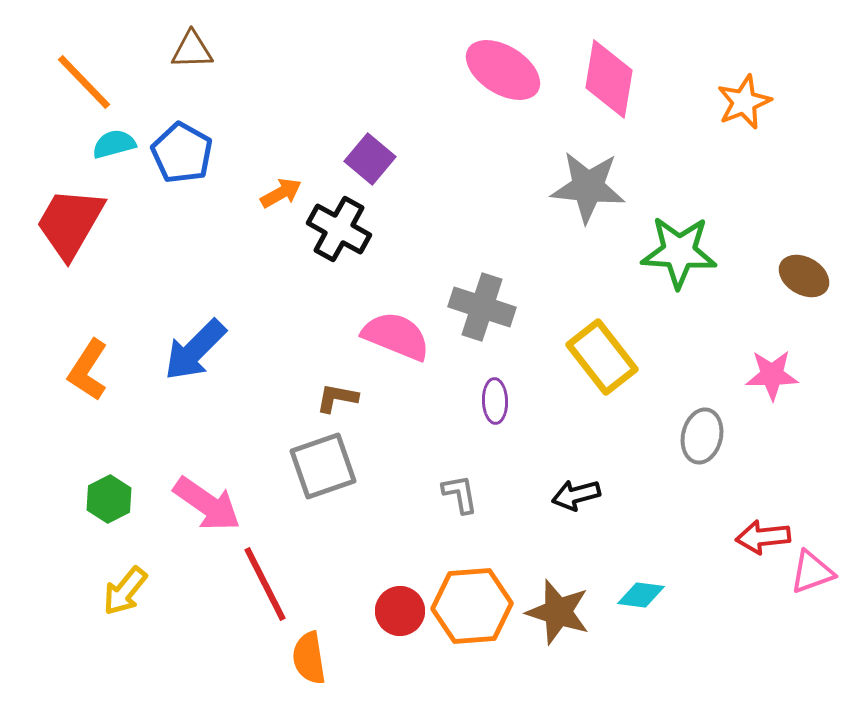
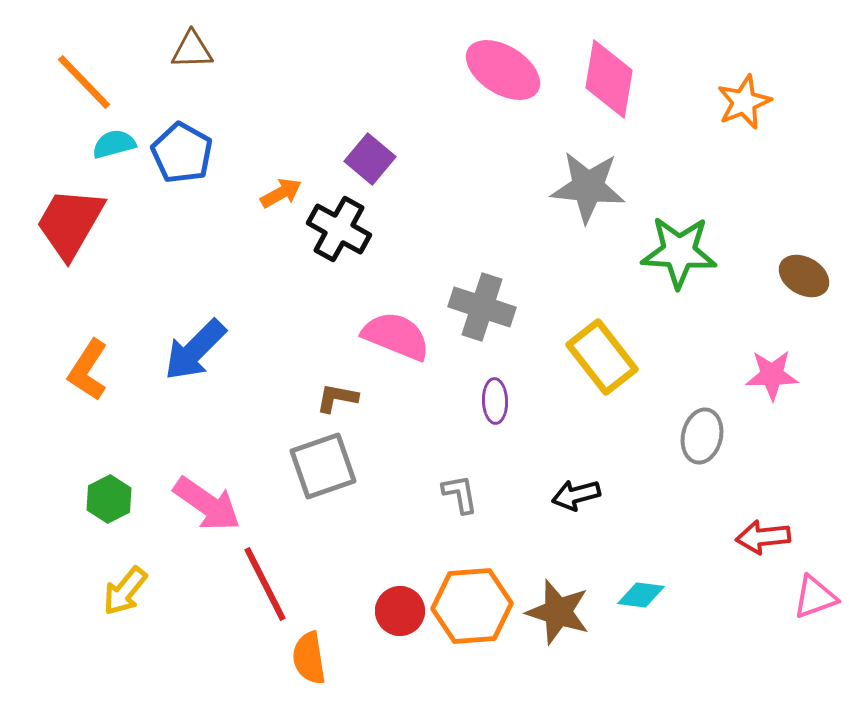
pink triangle: moved 3 px right, 25 px down
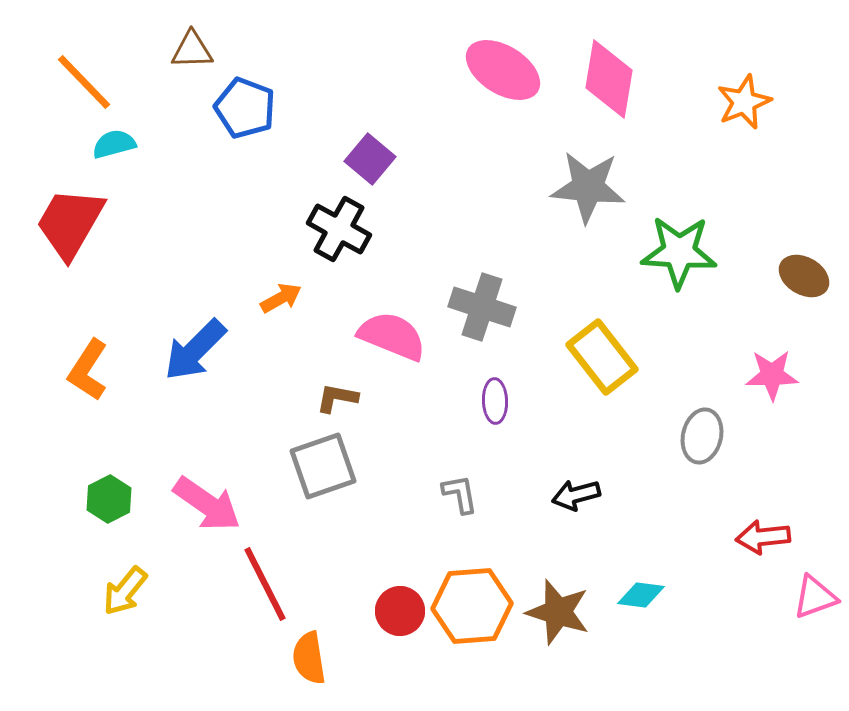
blue pentagon: moved 63 px right, 45 px up; rotated 8 degrees counterclockwise
orange arrow: moved 105 px down
pink semicircle: moved 4 px left
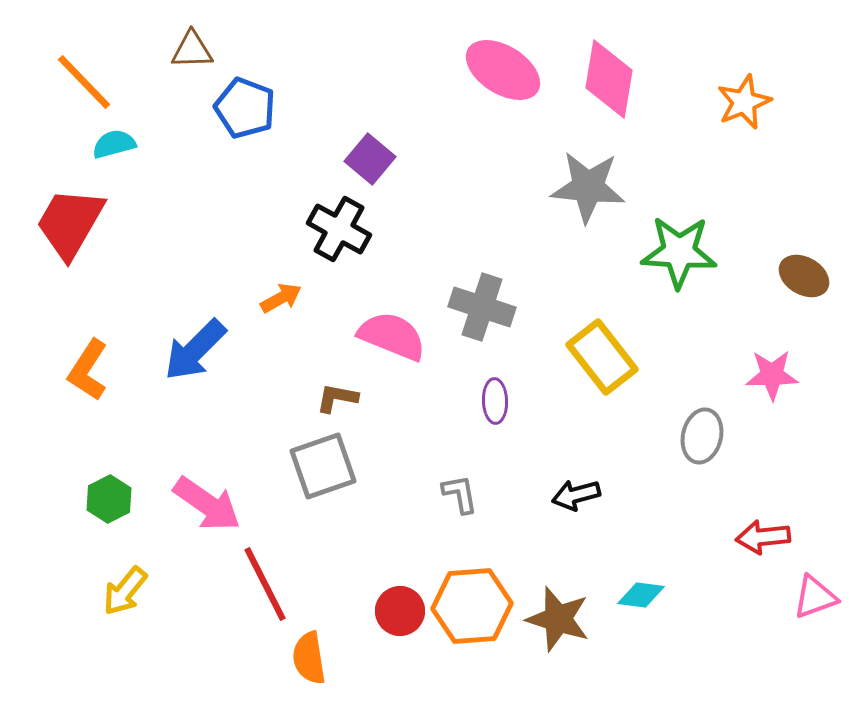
brown star: moved 7 px down
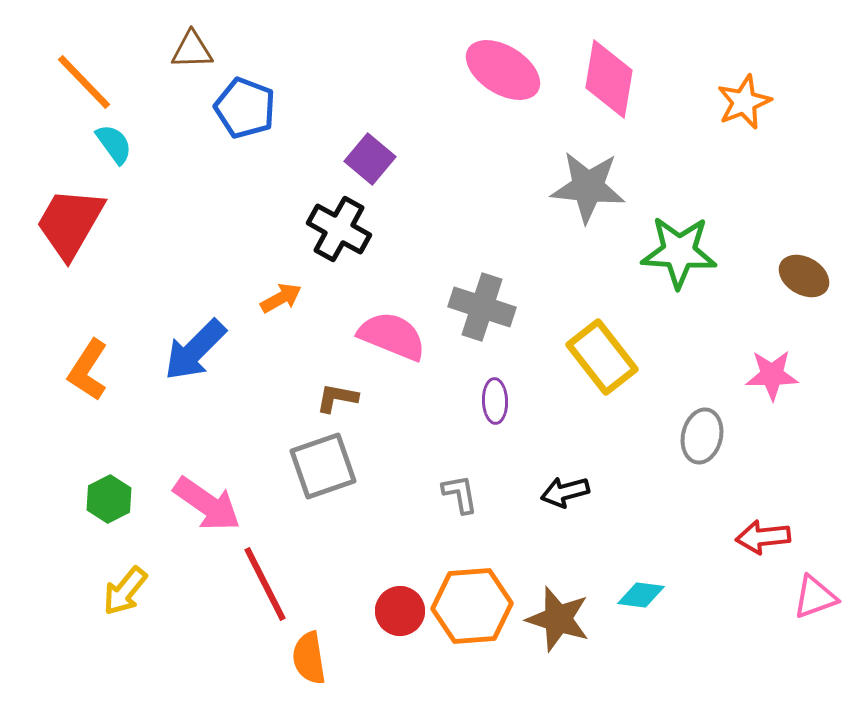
cyan semicircle: rotated 69 degrees clockwise
black arrow: moved 11 px left, 3 px up
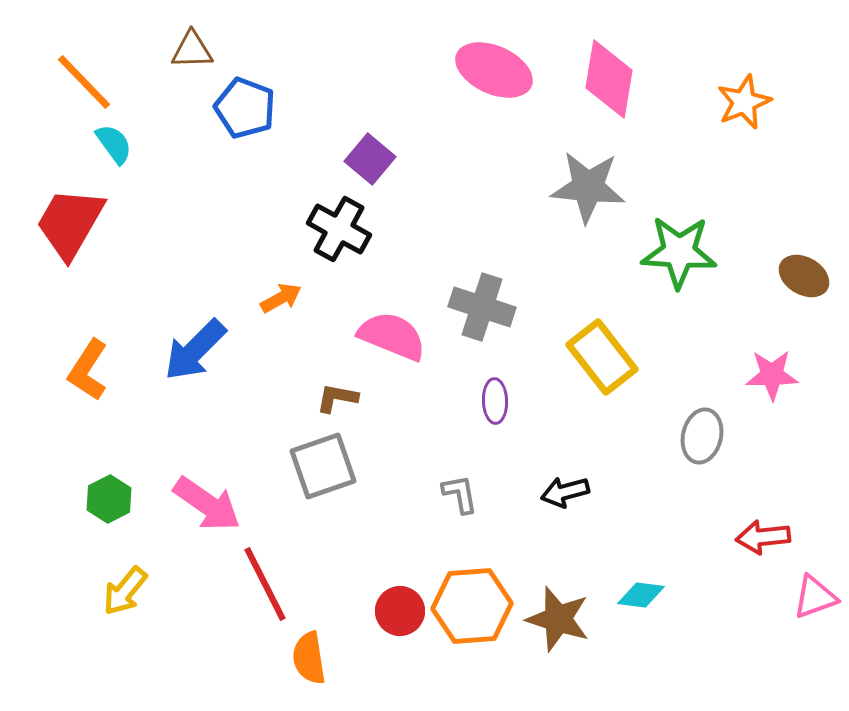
pink ellipse: moved 9 px left; rotated 8 degrees counterclockwise
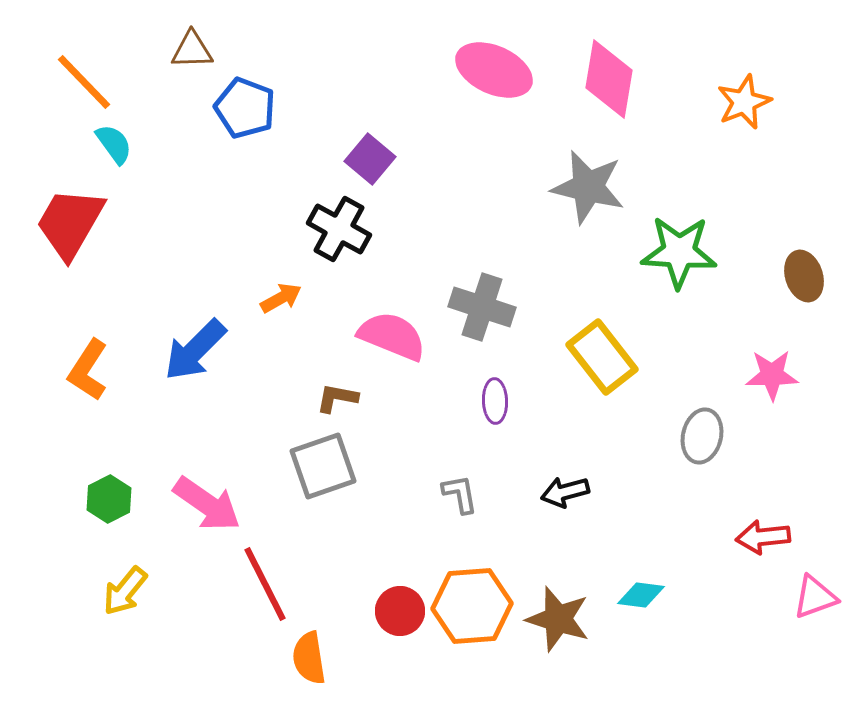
gray star: rotated 8 degrees clockwise
brown ellipse: rotated 42 degrees clockwise
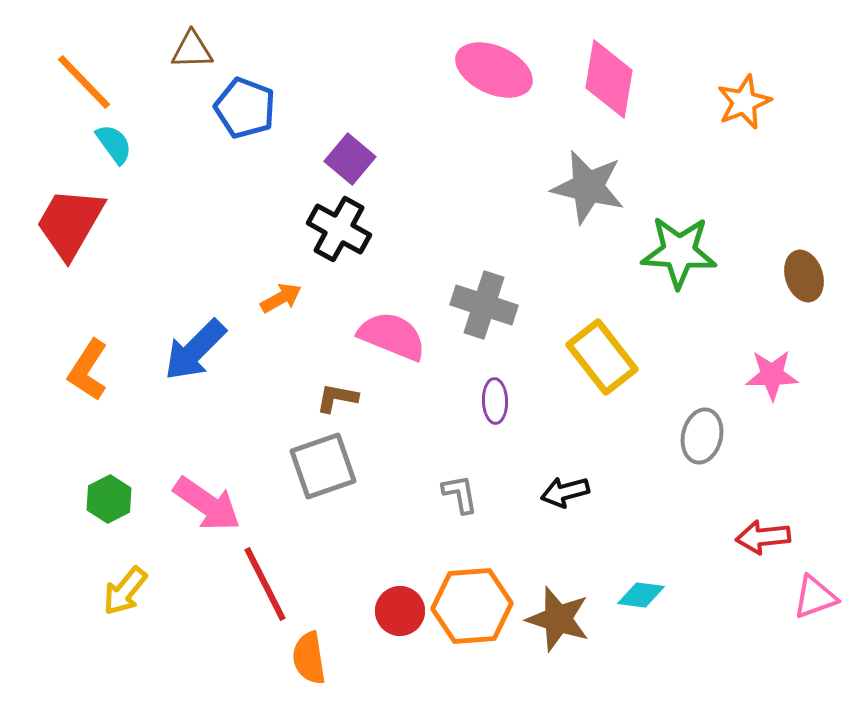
purple square: moved 20 px left
gray cross: moved 2 px right, 2 px up
